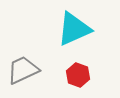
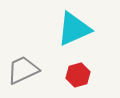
red hexagon: rotated 25 degrees clockwise
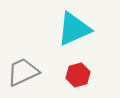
gray trapezoid: moved 2 px down
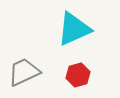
gray trapezoid: moved 1 px right
